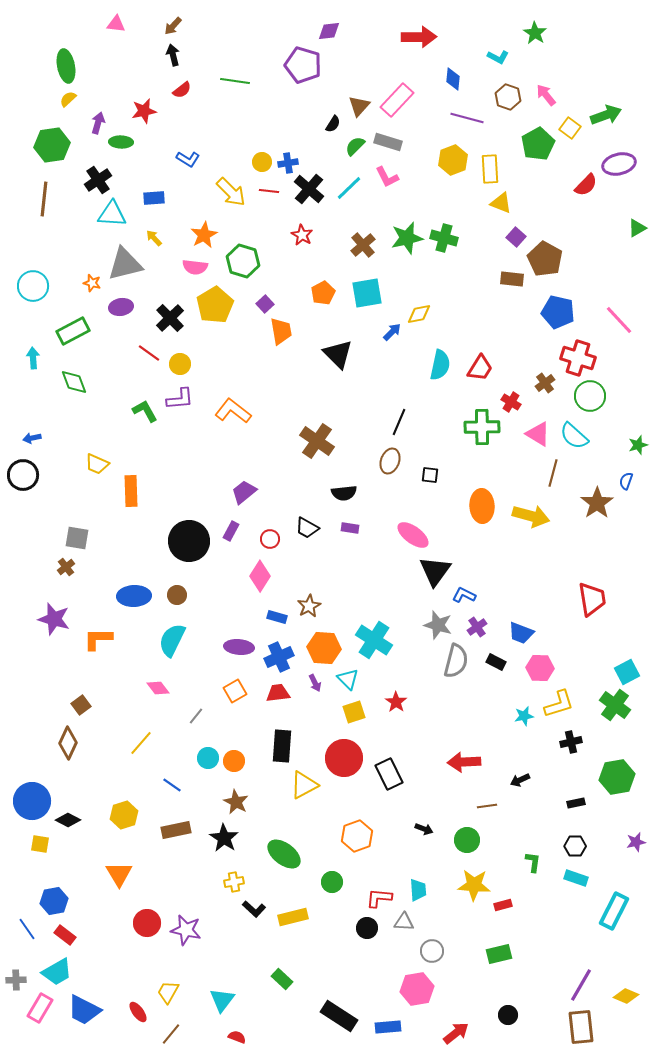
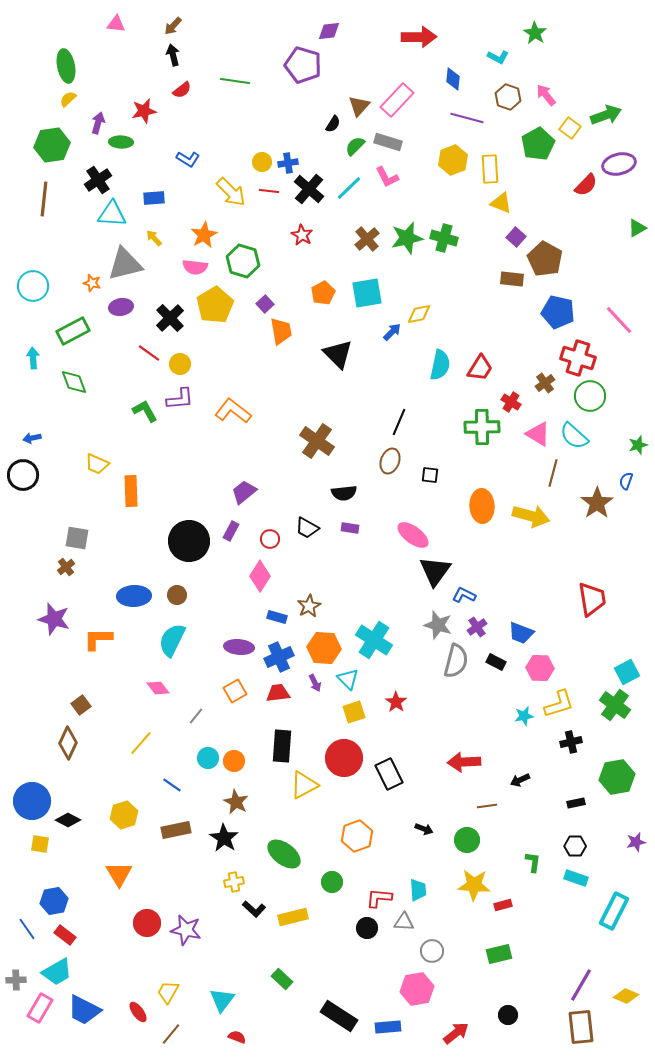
brown cross at (363, 245): moved 4 px right, 6 px up
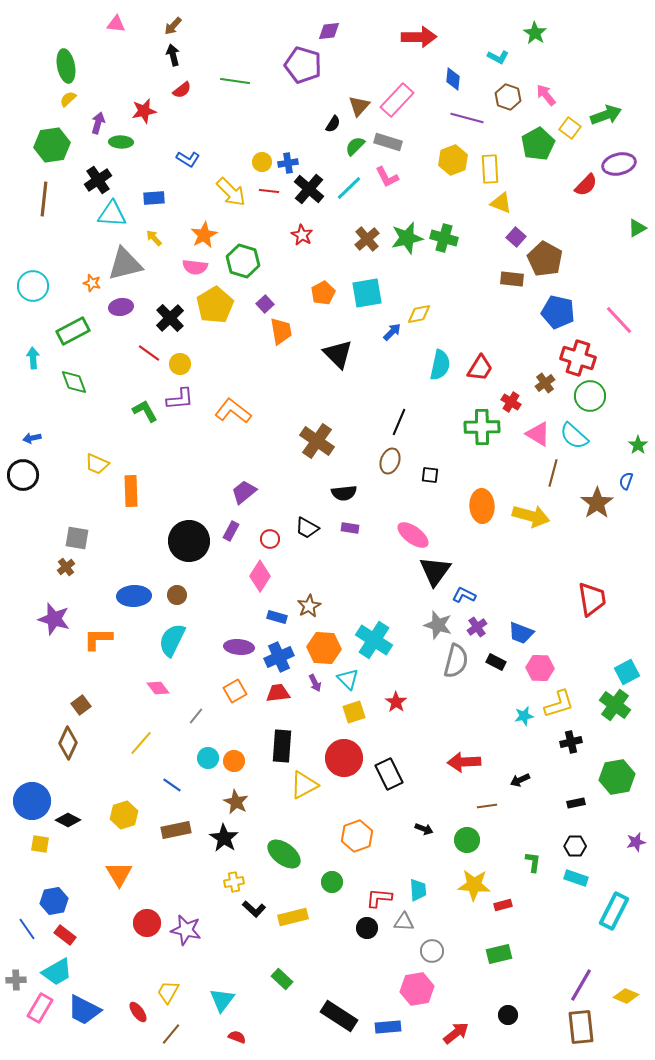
green star at (638, 445): rotated 18 degrees counterclockwise
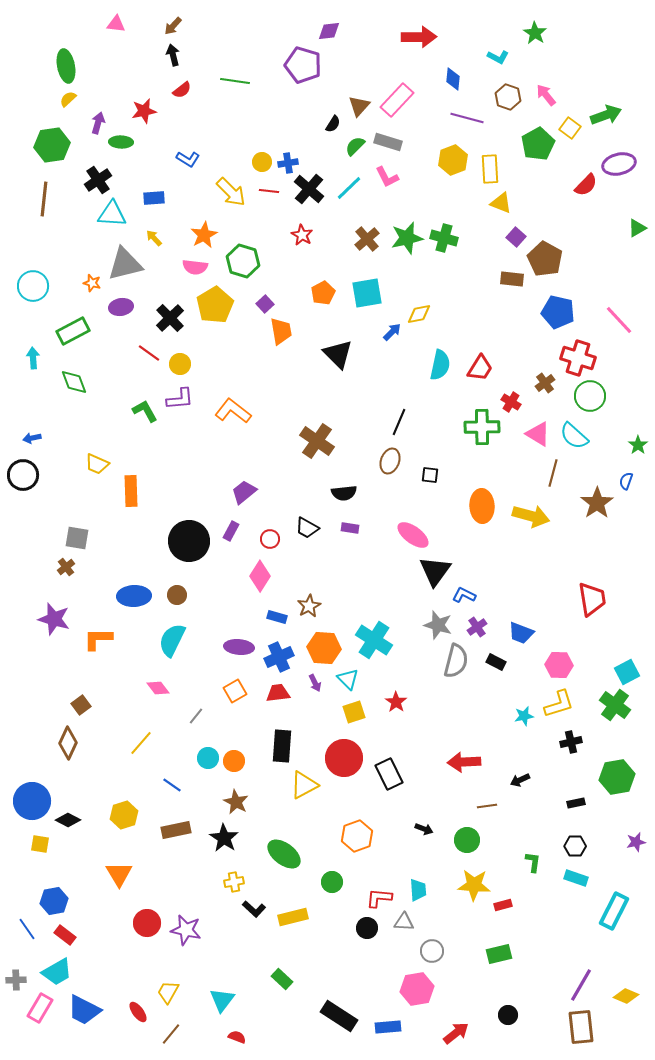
pink hexagon at (540, 668): moved 19 px right, 3 px up
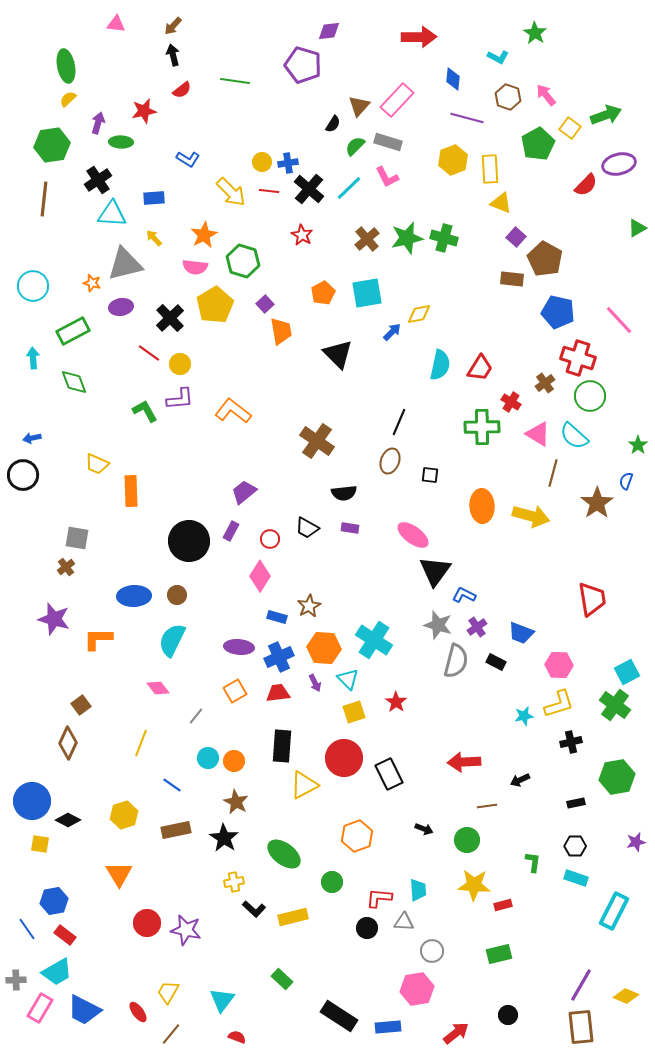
yellow line at (141, 743): rotated 20 degrees counterclockwise
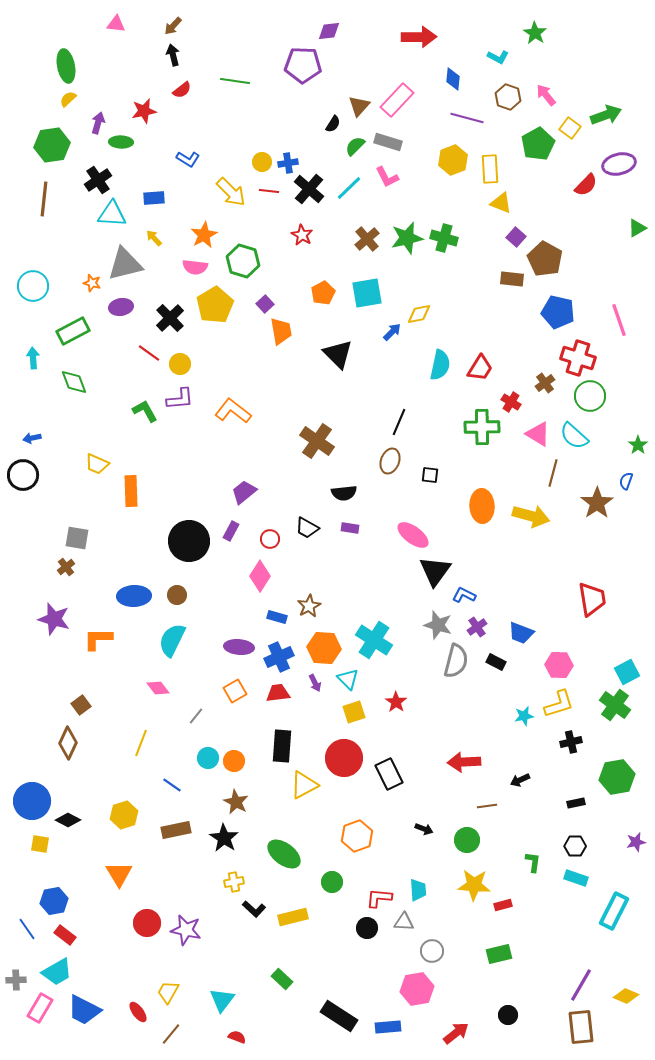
purple pentagon at (303, 65): rotated 15 degrees counterclockwise
pink line at (619, 320): rotated 24 degrees clockwise
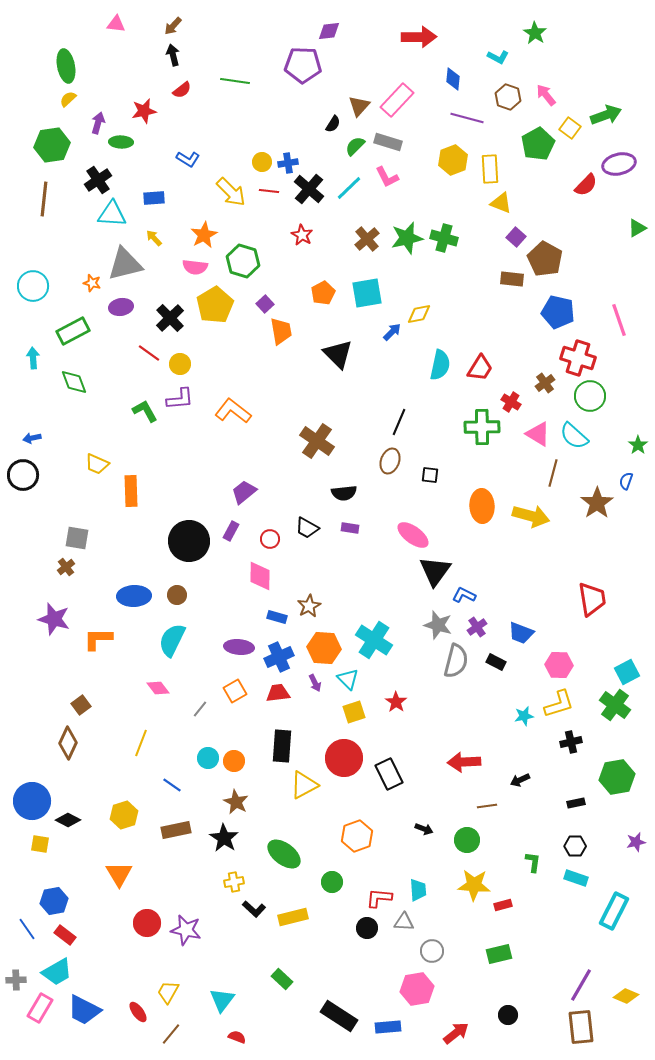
pink diamond at (260, 576): rotated 32 degrees counterclockwise
gray line at (196, 716): moved 4 px right, 7 px up
